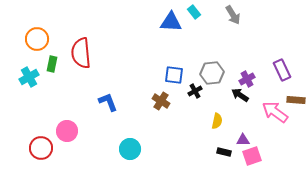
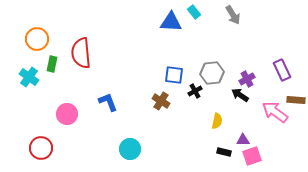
cyan cross: rotated 24 degrees counterclockwise
pink circle: moved 17 px up
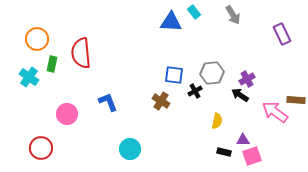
purple rectangle: moved 36 px up
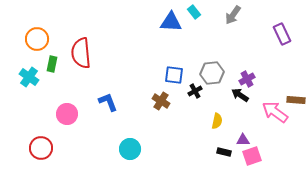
gray arrow: rotated 66 degrees clockwise
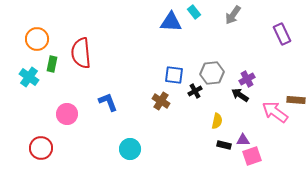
black rectangle: moved 7 px up
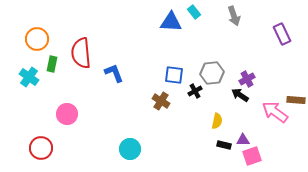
gray arrow: moved 1 px right, 1 px down; rotated 54 degrees counterclockwise
blue L-shape: moved 6 px right, 29 px up
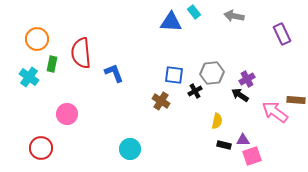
gray arrow: rotated 120 degrees clockwise
